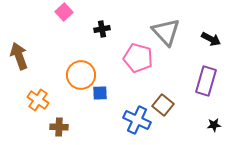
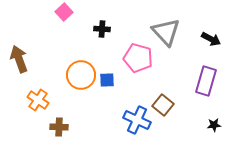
black cross: rotated 14 degrees clockwise
brown arrow: moved 3 px down
blue square: moved 7 px right, 13 px up
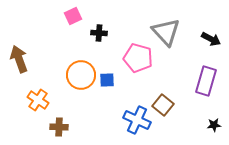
pink square: moved 9 px right, 4 px down; rotated 18 degrees clockwise
black cross: moved 3 px left, 4 px down
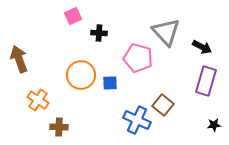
black arrow: moved 9 px left, 8 px down
blue square: moved 3 px right, 3 px down
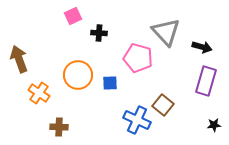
black arrow: rotated 12 degrees counterclockwise
orange circle: moved 3 px left
orange cross: moved 1 px right, 7 px up
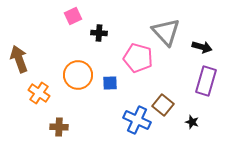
black star: moved 22 px left, 3 px up; rotated 24 degrees clockwise
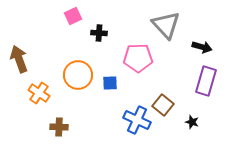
gray triangle: moved 7 px up
pink pentagon: rotated 16 degrees counterclockwise
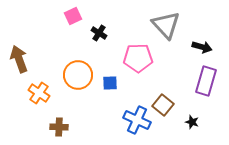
black cross: rotated 28 degrees clockwise
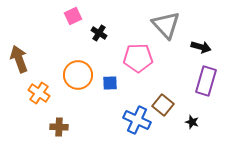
black arrow: moved 1 px left
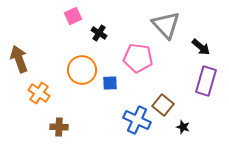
black arrow: rotated 24 degrees clockwise
pink pentagon: rotated 8 degrees clockwise
orange circle: moved 4 px right, 5 px up
black star: moved 9 px left, 5 px down
